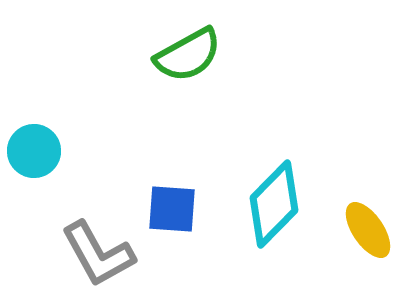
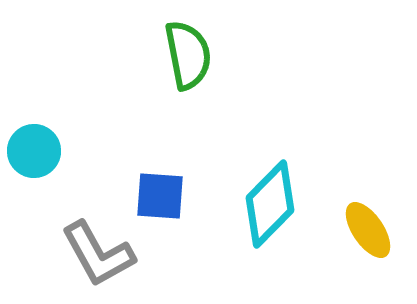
green semicircle: rotated 72 degrees counterclockwise
cyan diamond: moved 4 px left
blue square: moved 12 px left, 13 px up
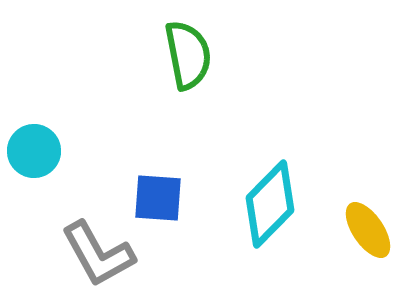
blue square: moved 2 px left, 2 px down
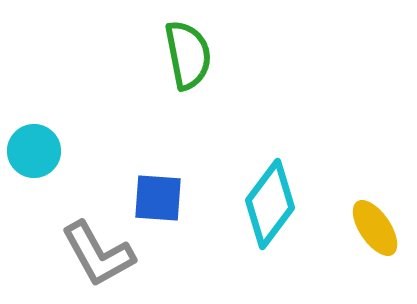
cyan diamond: rotated 8 degrees counterclockwise
yellow ellipse: moved 7 px right, 2 px up
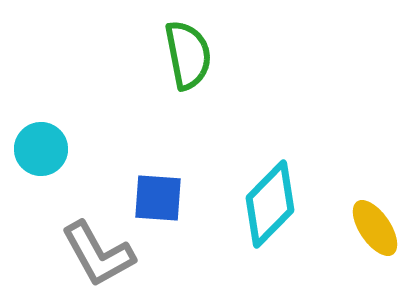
cyan circle: moved 7 px right, 2 px up
cyan diamond: rotated 8 degrees clockwise
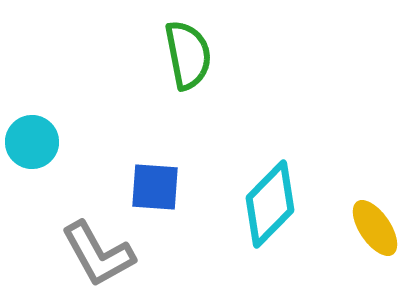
cyan circle: moved 9 px left, 7 px up
blue square: moved 3 px left, 11 px up
